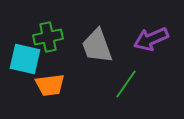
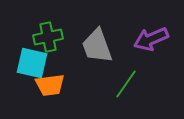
cyan square: moved 7 px right, 4 px down
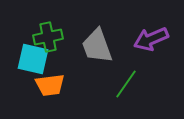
cyan square: moved 1 px right, 4 px up
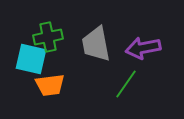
purple arrow: moved 8 px left, 9 px down; rotated 12 degrees clockwise
gray trapezoid: moved 1 px left, 2 px up; rotated 9 degrees clockwise
cyan square: moved 2 px left
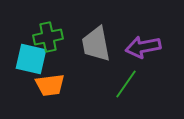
purple arrow: moved 1 px up
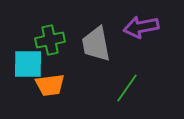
green cross: moved 2 px right, 3 px down
purple arrow: moved 2 px left, 20 px up
cyan square: moved 3 px left, 5 px down; rotated 12 degrees counterclockwise
green line: moved 1 px right, 4 px down
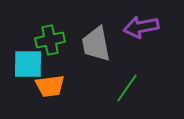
orange trapezoid: moved 1 px down
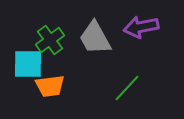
green cross: rotated 24 degrees counterclockwise
gray trapezoid: moved 1 px left, 6 px up; rotated 18 degrees counterclockwise
green line: rotated 8 degrees clockwise
